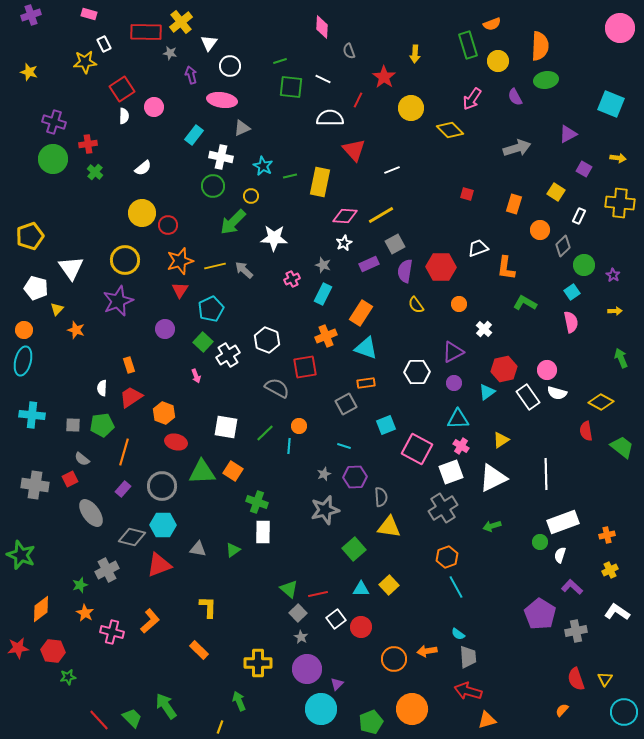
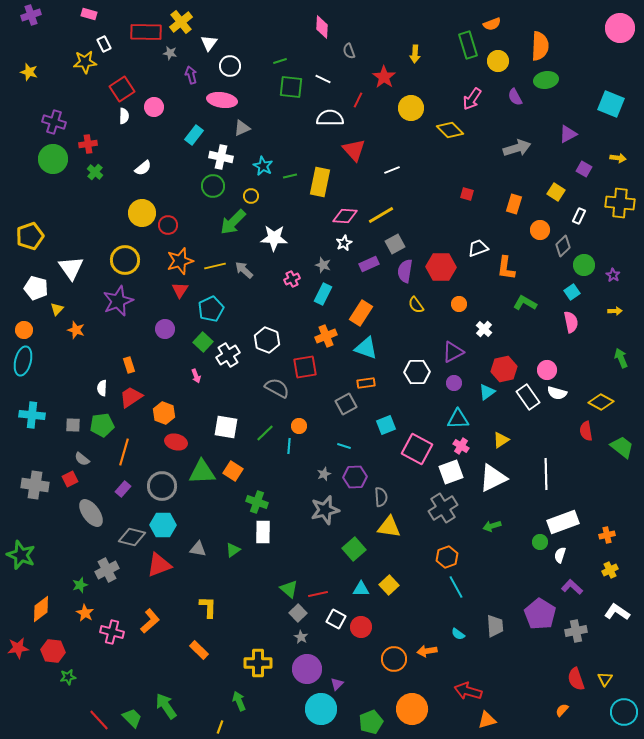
white square at (336, 619): rotated 24 degrees counterclockwise
gray trapezoid at (468, 657): moved 27 px right, 31 px up
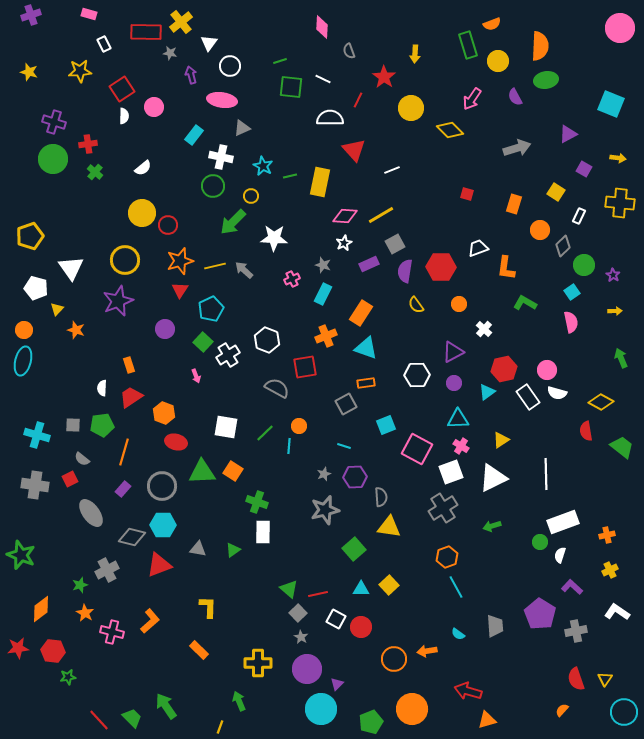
yellow star at (85, 62): moved 5 px left, 9 px down
white hexagon at (417, 372): moved 3 px down
cyan cross at (32, 415): moved 5 px right, 20 px down; rotated 10 degrees clockwise
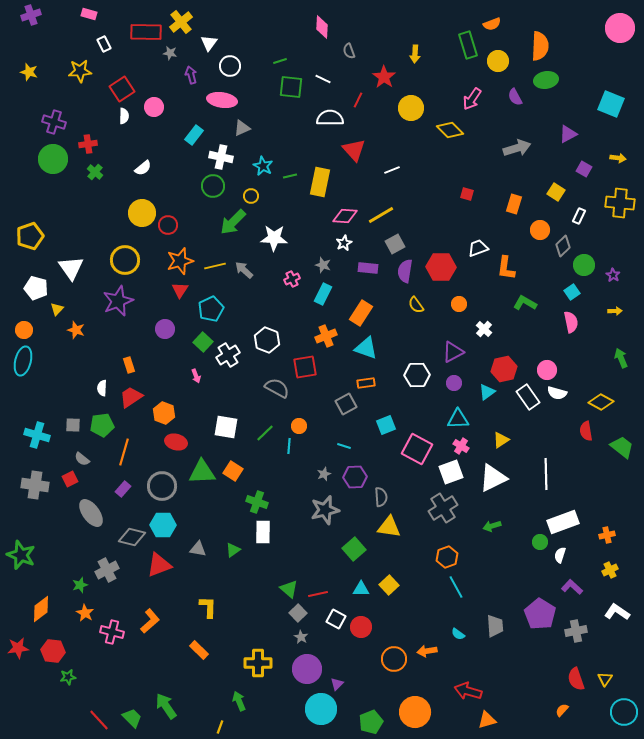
purple rectangle at (369, 264): moved 1 px left, 4 px down; rotated 30 degrees clockwise
orange circle at (412, 709): moved 3 px right, 3 px down
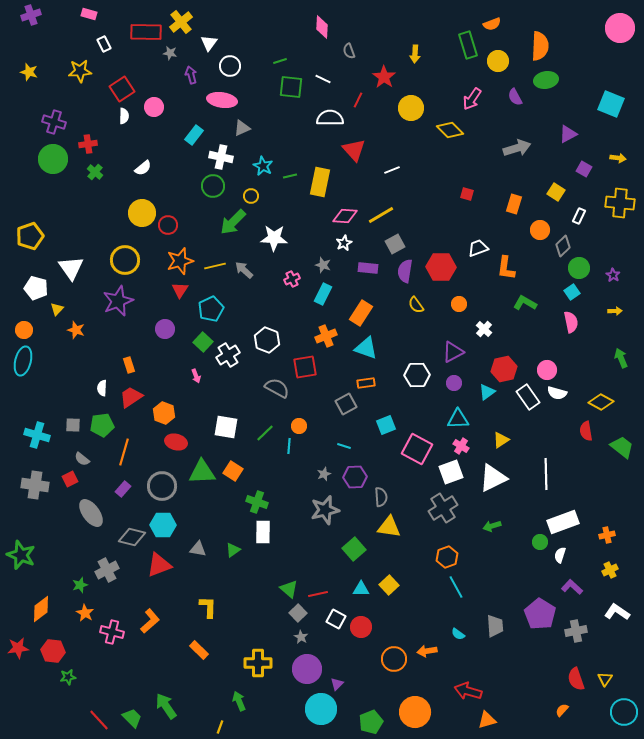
green circle at (584, 265): moved 5 px left, 3 px down
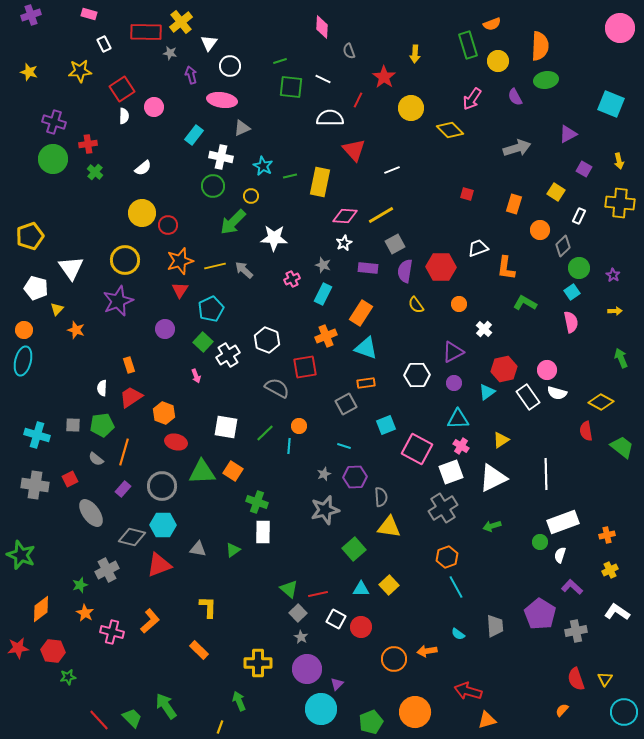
yellow arrow at (618, 158): moved 1 px right, 3 px down; rotated 70 degrees clockwise
gray semicircle at (82, 459): moved 14 px right
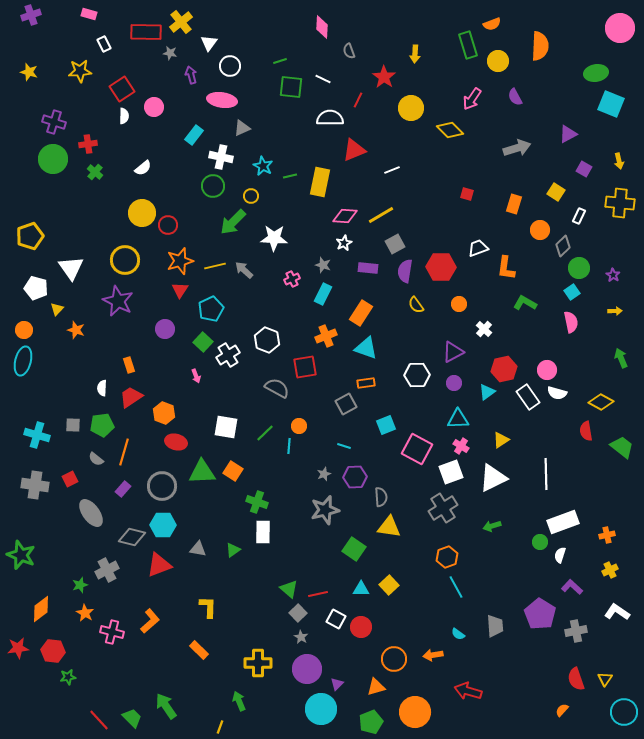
green ellipse at (546, 80): moved 50 px right, 7 px up
red triangle at (354, 150): rotated 50 degrees clockwise
purple star at (118, 301): rotated 24 degrees counterclockwise
green square at (354, 549): rotated 15 degrees counterclockwise
orange arrow at (427, 651): moved 6 px right, 4 px down
orange triangle at (487, 720): moved 111 px left, 33 px up
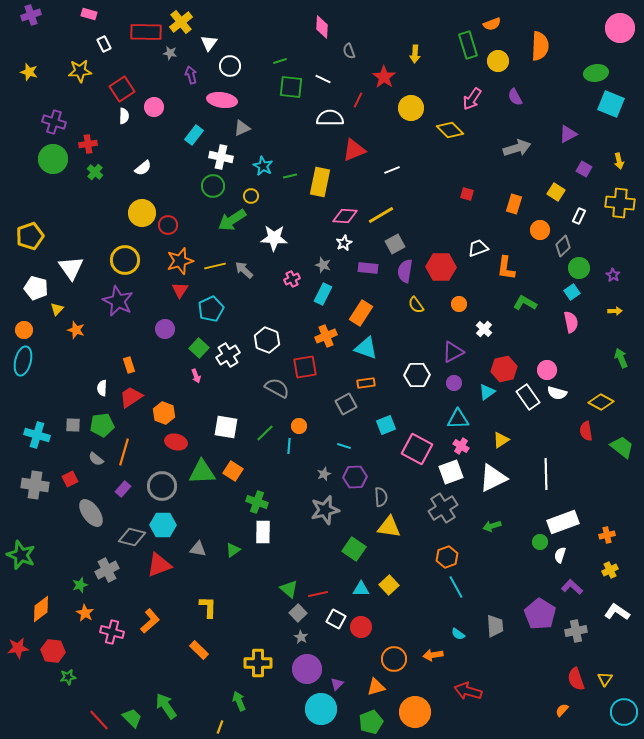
green arrow at (233, 222): moved 1 px left, 2 px up; rotated 12 degrees clockwise
green square at (203, 342): moved 4 px left, 6 px down
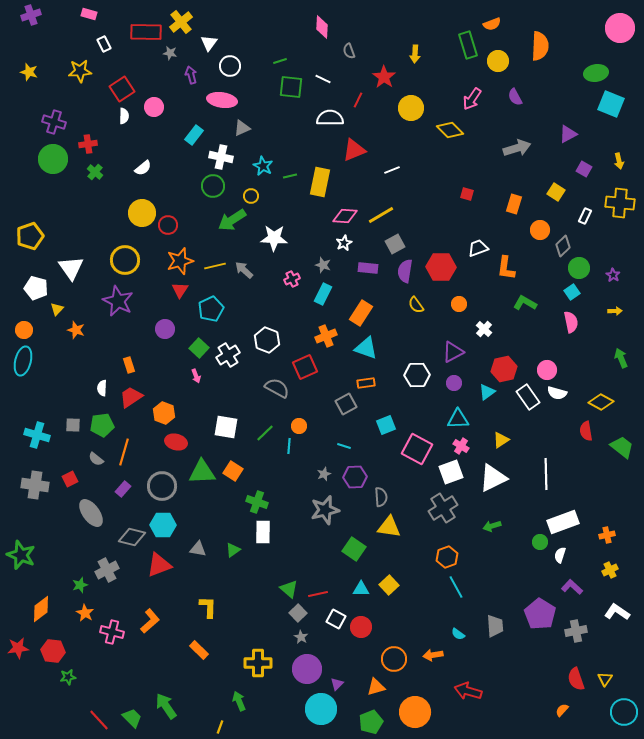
white rectangle at (579, 216): moved 6 px right
red square at (305, 367): rotated 15 degrees counterclockwise
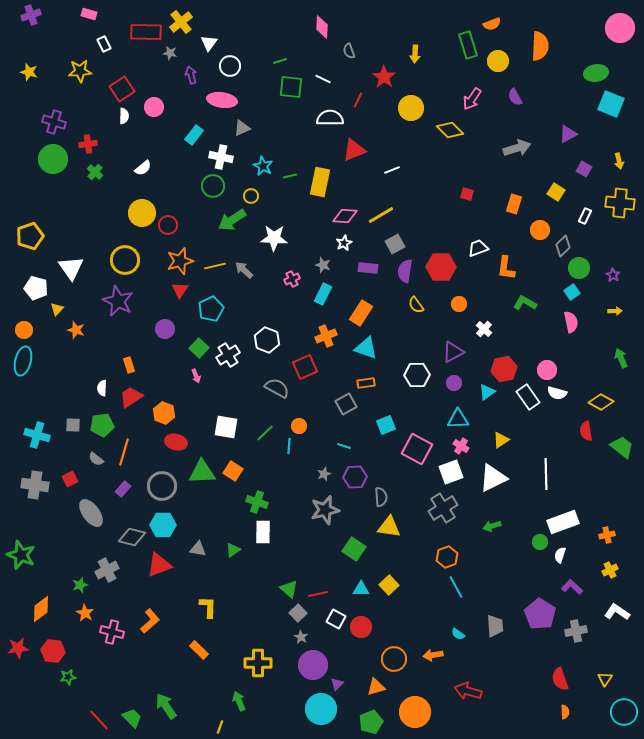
purple circle at (307, 669): moved 6 px right, 4 px up
red semicircle at (576, 679): moved 16 px left
orange semicircle at (562, 710): moved 3 px right, 2 px down; rotated 136 degrees clockwise
